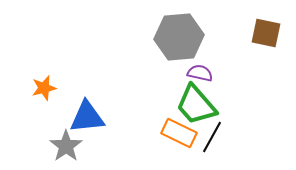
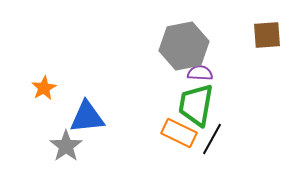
brown square: moved 1 px right, 2 px down; rotated 16 degrees counterclockwise
gray hexagon: moved 5 px right, 9 px down; rotated 6 degrees counterclockwise
purple semicircle: rotated 10 degrees counterclockwise
orange star: rotated 15 degrees counterclockwise
green trapezoid: rotated 51 degrees clockwise
black line: moved 2 px down
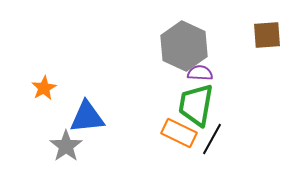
gray hexagon: rotated 24 degrees counterclockwise
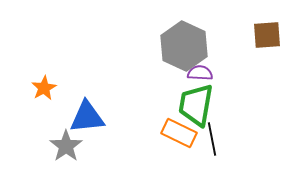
black line: rotated 40 degrees counterclockwise
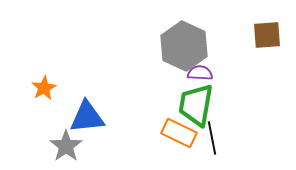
black line: moved 1 px up
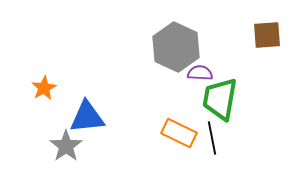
gray hexagon: moved 8 px left, 1 px down
green trapezoid: moved 24 px right, 6 px up
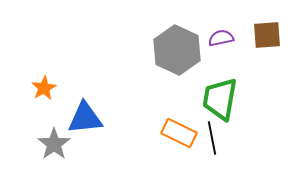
gray hexagon: moved 1 px right, 3 px down
purple semicircle: moved 21 px right, 35 px up; rotated 15 degrees counterclockwise
blue triangle: moved 2 px left, 1 px down
gray star: moved 12 px left, 2 px up
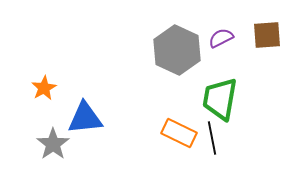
purple semicircle: rotated 15 degrees counterclockwise
gray star: moved 1 px left
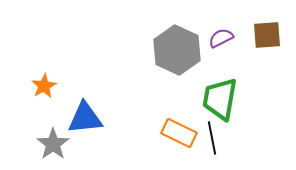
orange star: moved 2 px up
